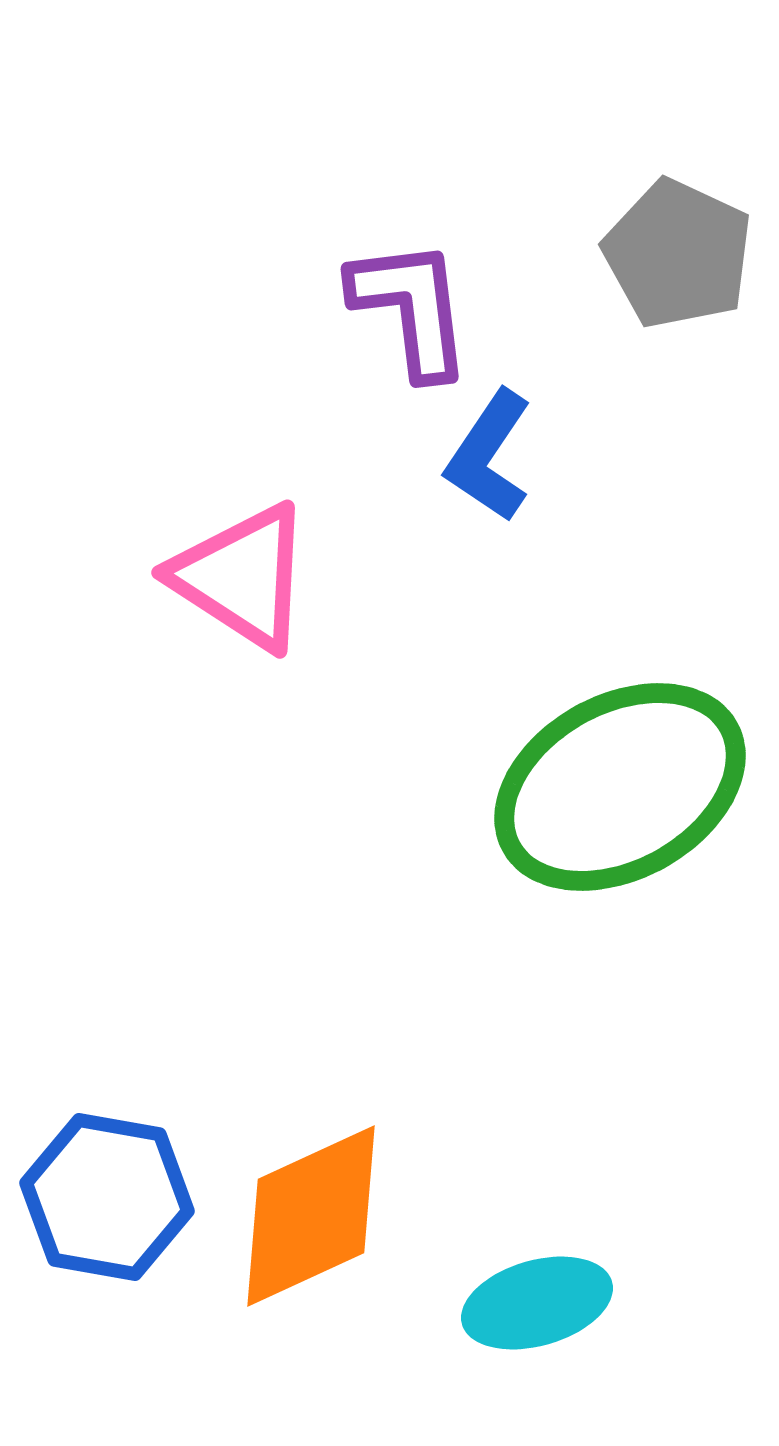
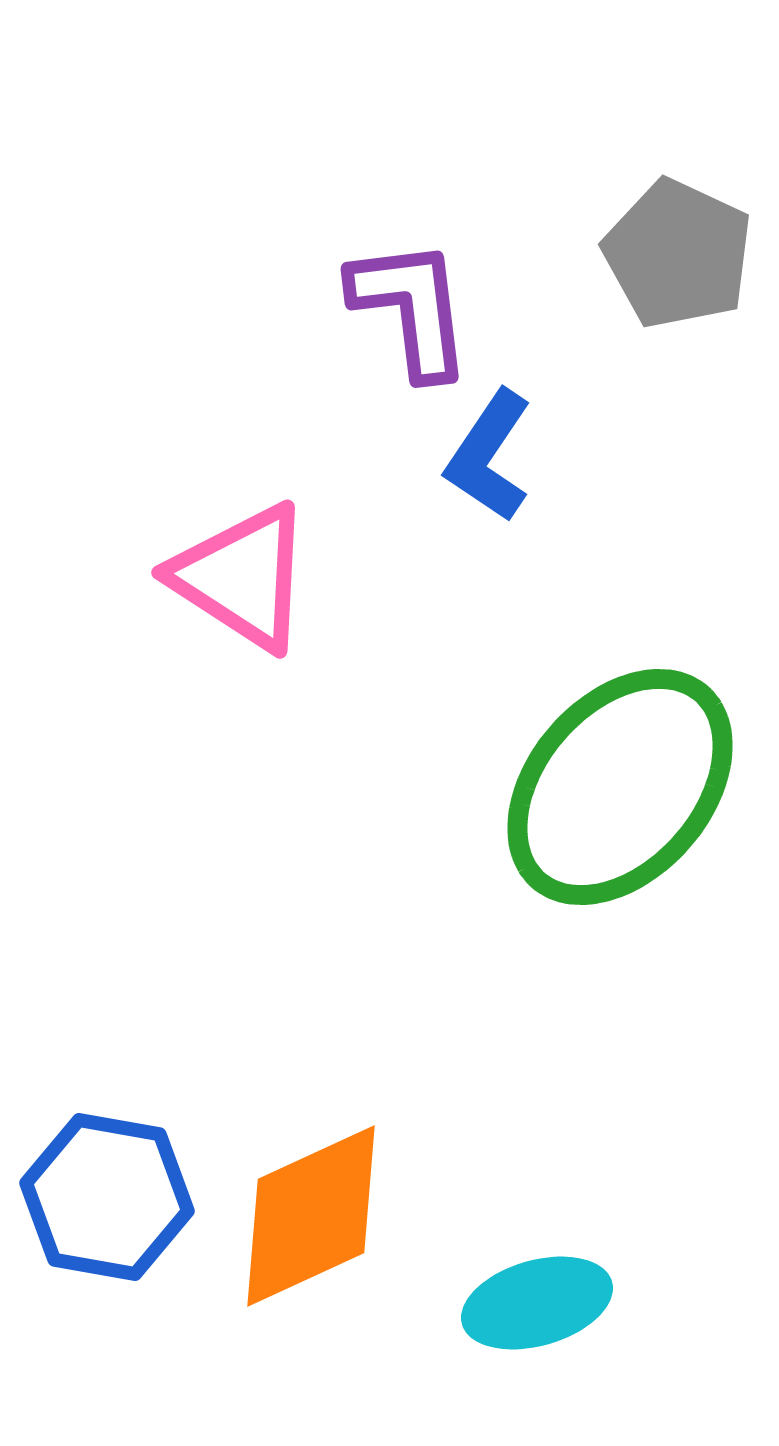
green ellipse: rotated 20 degrees counterclockwise
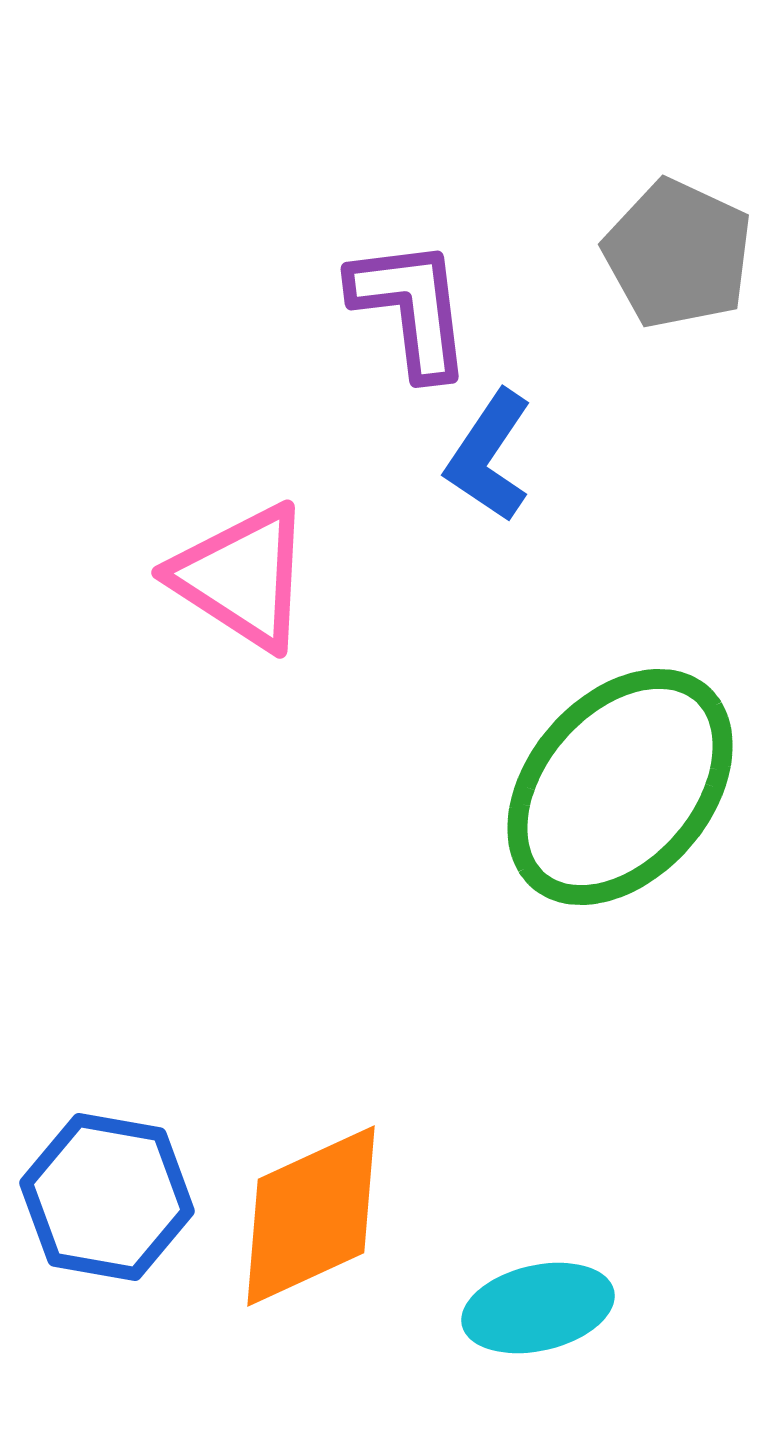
cyan ellipse: moved 1 px right, 5 px down; rotated 3 degrees clockwise
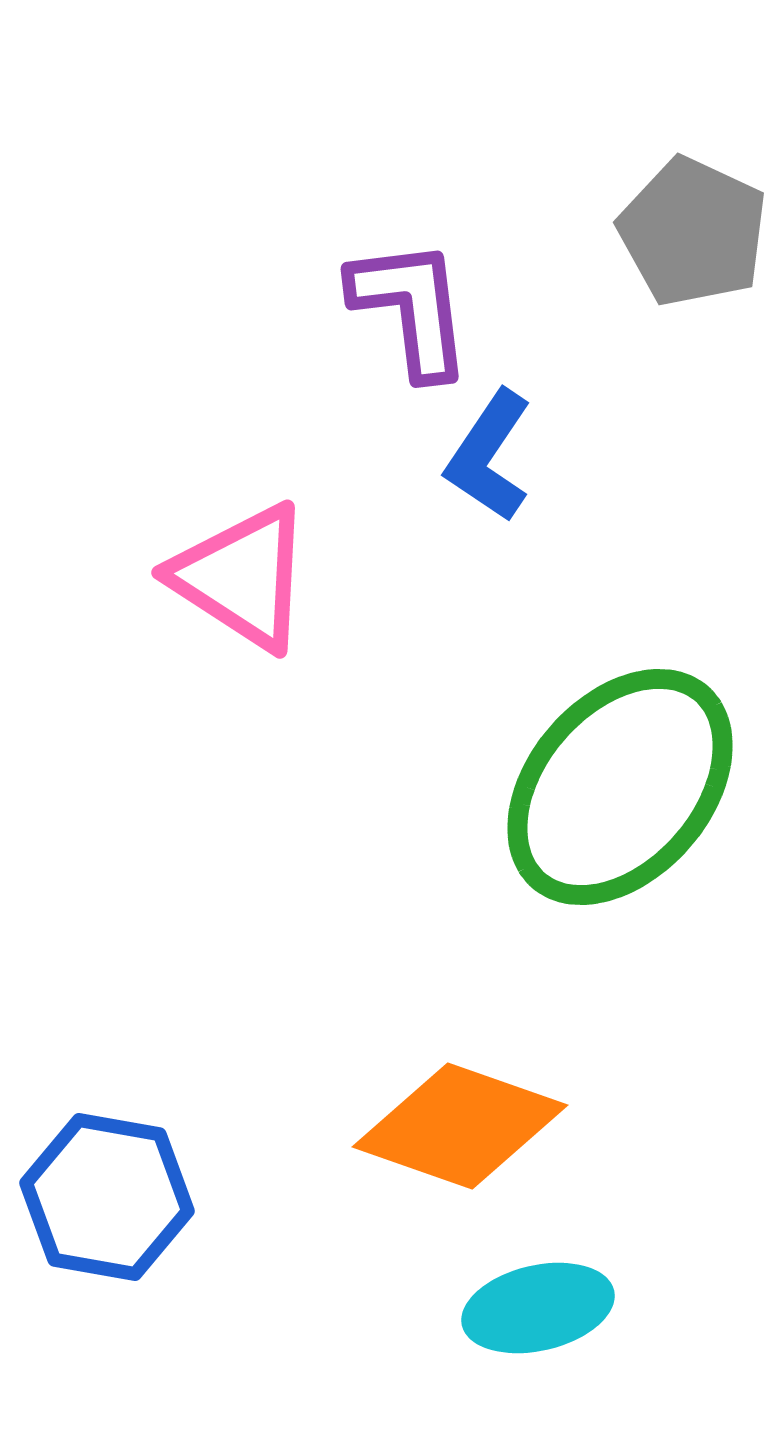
gray pentagon: moved 15 px right, 22 px up
orange diamond: moved 149 px right, 90 px up; rotated 44 degrees clockwise
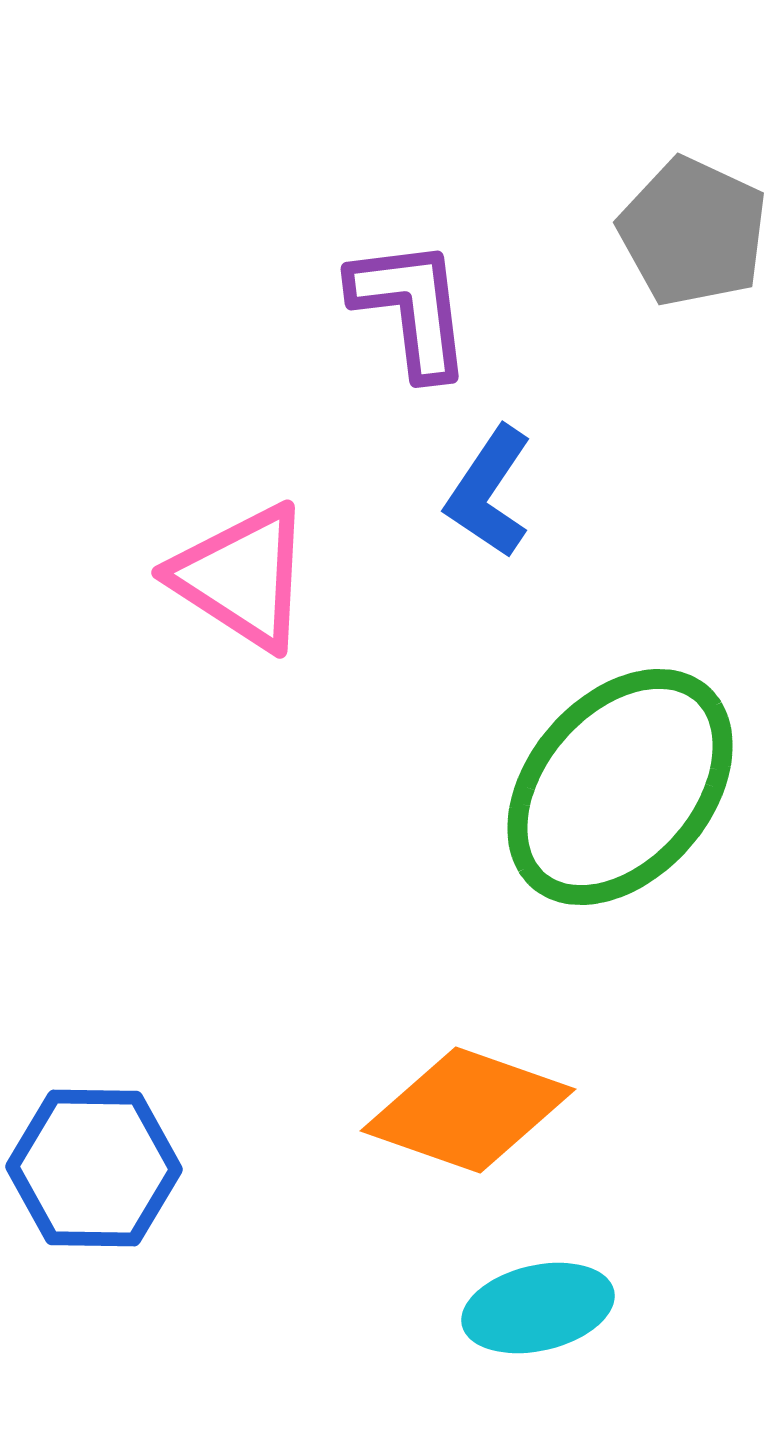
blue L-shape: moved 36 px down
orange diamond: moved 8 px right, 16 px up
blue hexagon: moved 13 px left, 29 px up; rotated 9 degrees counterclockwise
